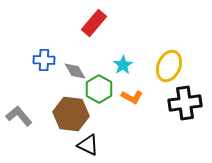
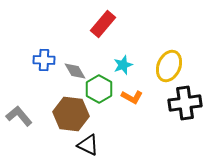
red rectangle: moved 9 px right, 1 px down
cyan star: rotated 12 degrees clockwise
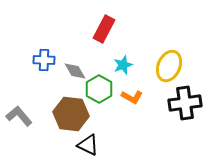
red rectangle: moved 1 px right, 5 px down; rotated 12 degrees counterclockwise
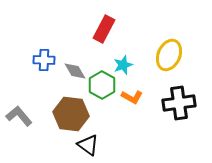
yellow ellipse: moved 11 px up
green hexagon: moved 3 px right, 4 px up
black cross: moved 6 px left
black triangle: rotated 10 degrees clockwise
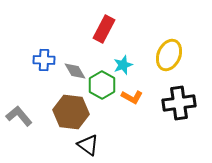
brown hexagon: moved 2 px up
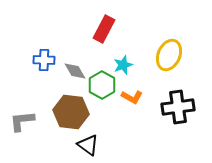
black cross: moved 1 px left, 4 px down
gray L-shape: moved 3 px right, 5 px down; rotated 56 degrees counterclockwise
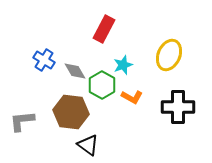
blue cross: rotated 30 degrees clockwise
black cross: rotated 8 degrees clockwise
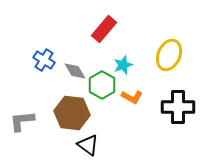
red rectangle: rotated 12 degrees clockwise
brown hexagon: moved 1 px right, 1 px down
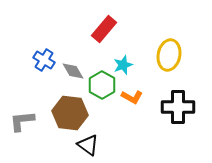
yellow ellipse: rotated 12 degrees counterclockwise
gray diamond: moved 2 px left
brown hexagon: moved 2 px left
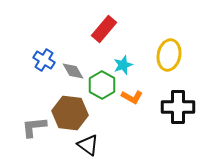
gray L-shape: moved 12 px right, 6 px down
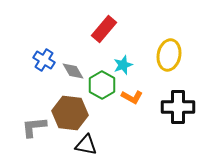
black triangle: moved 2 px left; rotated 25 degrees counterclockwise
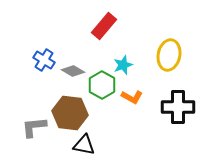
red rectangle: moved 3 px up
gray diamond: rotated 30 degrees counterclockwise
black triangle: moved 2 px left
